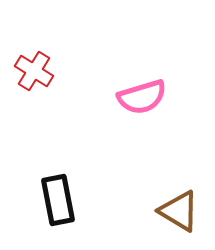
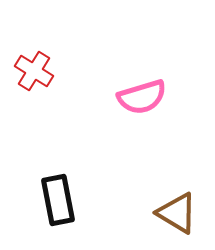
brown triangle: moved 2 px left, 2 px down
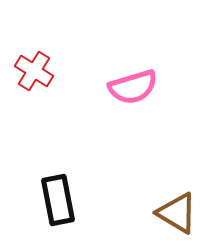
pink semicircle: moved 9 px left, 10 px up
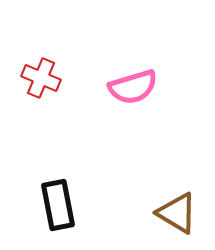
red cross: moved 7 px right, 7 px down; rotated 9 degrees counterclockwise
black rectangle: moved 5 px down
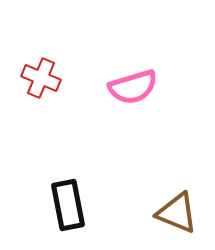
black rectangle: moved 10 px right
brown triangle: rotated 9 degrees counterclockwise
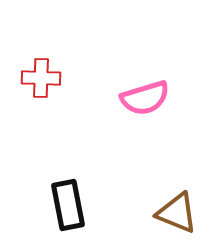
red cross: rotated 21 degrees counterclockwise
pink semicircle: moved 12 px right, 11 px down
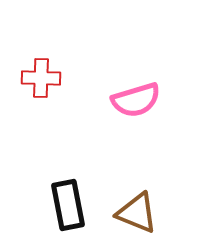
pink semicircle: moved 9 px left, 2 px down
brown triangle: moved 40 px left
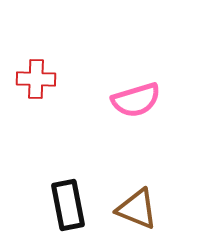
red cross: moved 5 px left, 1 px down
brown triangle: moved 4 px up
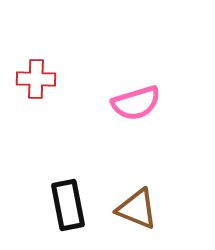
pink semicircle: moved 3 px down
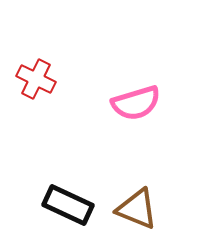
red cross: rotated 24 degrees clockwise
black rectangle: rotated 54 degrees counterclockwise
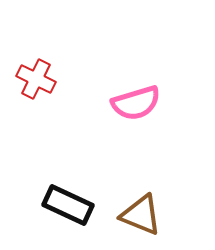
brown triangle: moved 4 px right, 6 px down
